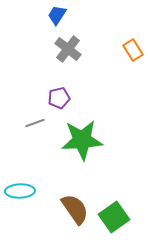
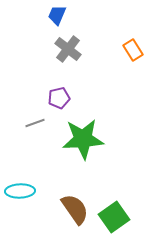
blue trapezoid: rotated 10 degrees counterclockwise
green star: moved 1 px right, 1 px up
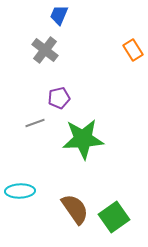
blue trapezoid: moved 2 px right
gray cross: moved 23 px left, 1 px down
